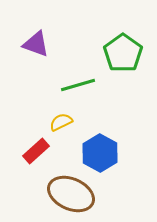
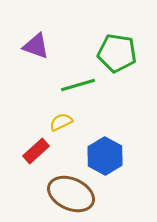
purple triangle: moved 2 px down
green pentagon: moved 6 px left; rotated 27 degrees counterclockwise
blue hexagon: moved 5 px right, 3 px down
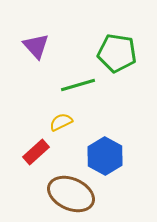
purple triangle: rotated 28 degrees clockwise
red rectangle: moved 1 px down
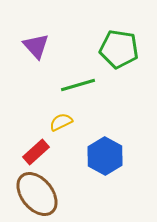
green pentagon: moved 2 px right, 4 px up
brown ellipse: moved 34 px left; rotated 27 degrees clockwise
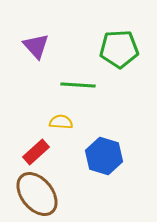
green pentagon: rotated 12 degrees counterclockwise
green line: rotated 20 degrees clockwise
yellow semicircle: rotated 30 degrees clockwise
blue hexagon: moved 1 px left; rotated 12 degrees counterclockwise
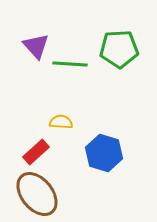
green line: moved 8 px left, 21 px up
blue hexagon: moved 3 px up
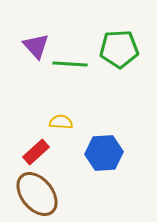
blue hexagon: rotated 21 degrees counterclockwise
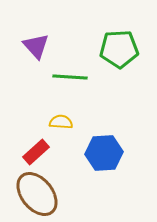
green line: moved 13 px down
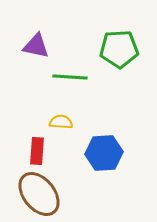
purple triangle: rotated 36 degrees counterclockwise
red rectangle: moved 1 px right, 1 px up; rotated 44 degrees counterclockwise
brown ellipse: moved 2 px right
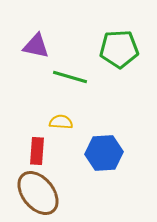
green line: rotated 12 degrees clockwise
brown ellipse: moved 1 px left, 1 px up
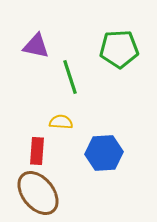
green line: rotated 56 degrees clockwise
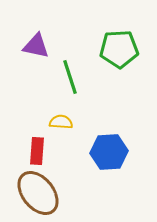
blue hexagon: moved 5 px right, 1 px up
